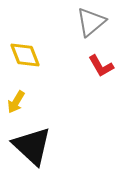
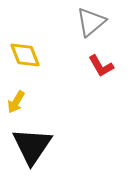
black triangle: rotated 21 degrees clockwise
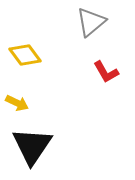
yellow diamond: rotated 16 degrees counterclockwise
red L-shape: moved 5 px right, 6 px down
yellow arrow: moved 1 px right, 1 px down; rotated 95 degrees counterclockwise
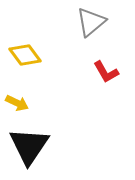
black triangle: moved 3 px left
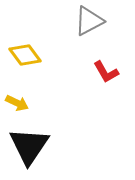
gray triangle: moved 2 px left, 1 px up; rotated 12 degrees clockwise
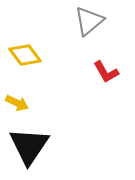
gray triangle: rotated 12 degrees counterclockwise
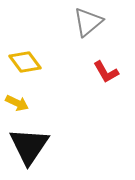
gray triangle: moved 1 px left, 1 px down
yellow diamond: moved 7 px down
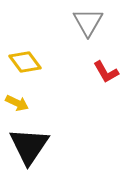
gray triangle: rotated 20 degrees counterclockwise
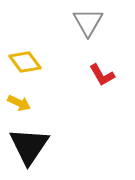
red L-shape: moved 4 px left, 3 px down
yellow arrow: moved 2 px right
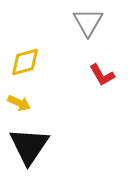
yellow diamond: rotated 68 degrees counterclockwise
